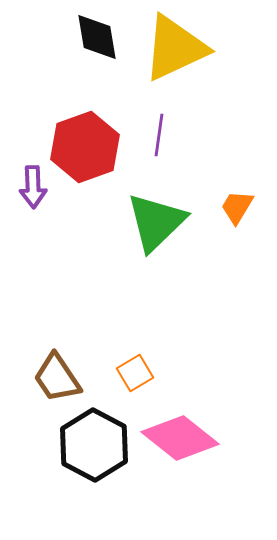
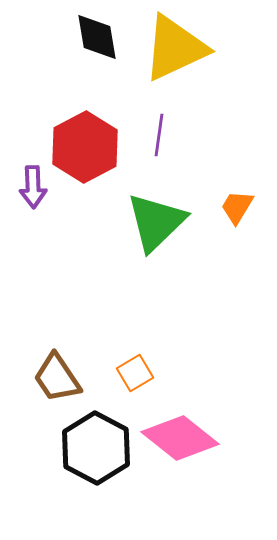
red hexagon: rotated 8 degrees counterclockwise
black hexagon: moved 2 px right, 3 px down
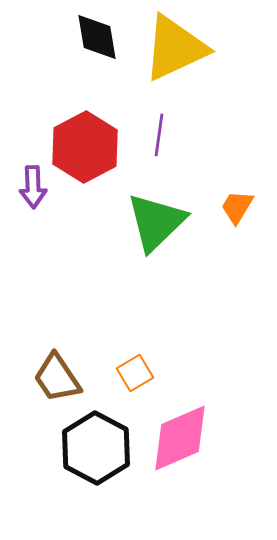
pink diamond: rotated 62 degrees counterclockwise
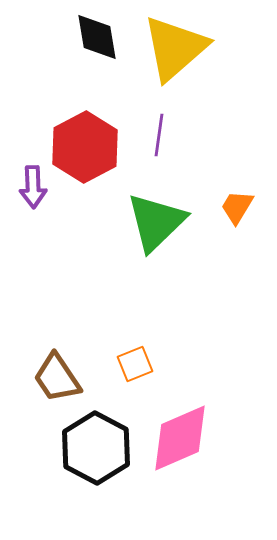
yellow triangle: rotated 16 degrees counterclockwise
orange square: moved 9 px up; rotated 9 degrees clockwise
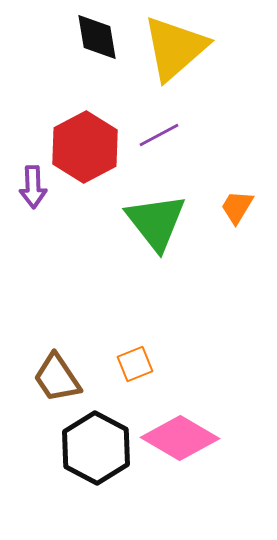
purple line: rotated 54 degrees clockwise
green triangle: rotated 24 degrees counterclockwise
pink diamond: rotated 54 degrees clockwise
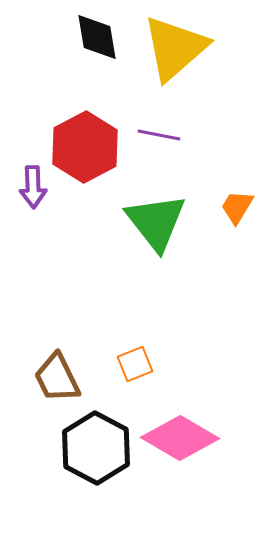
purple line: rotated 39 degrees clockwise
brown trapezoid: rotated 8 degrees clockwise
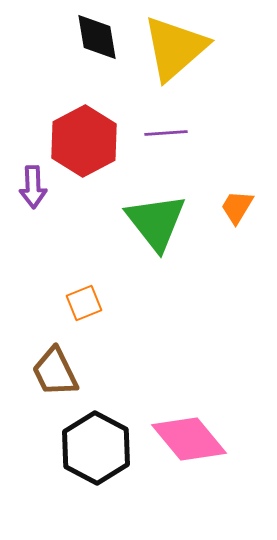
purple line: moved 7 px right, 2 px up; rotated 15 degrees counterclockwise
red hexagon: moved 1 px left, 6 px up
orange square: moved 51 px left, 61 px up
brown trapezoid: moved 2 px left, 6 px up
pink diamond: moved 9 px right, 1 px down; rotated 20 degrees clockwise
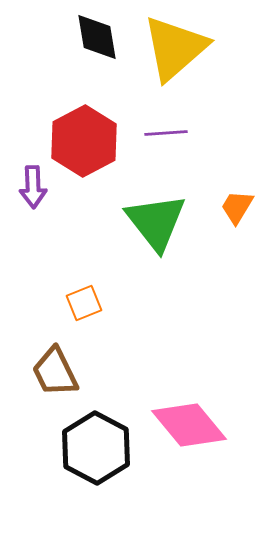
pink diamond: moved 14 px up
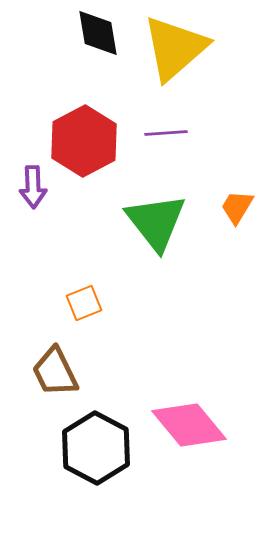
black diamond: moved 1 px right, 4 px up
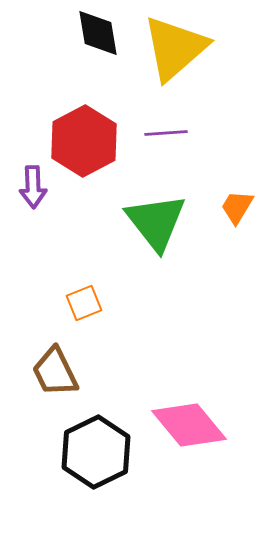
black hexagon: moved 4 px down; rotated 6 degrees clockwise
